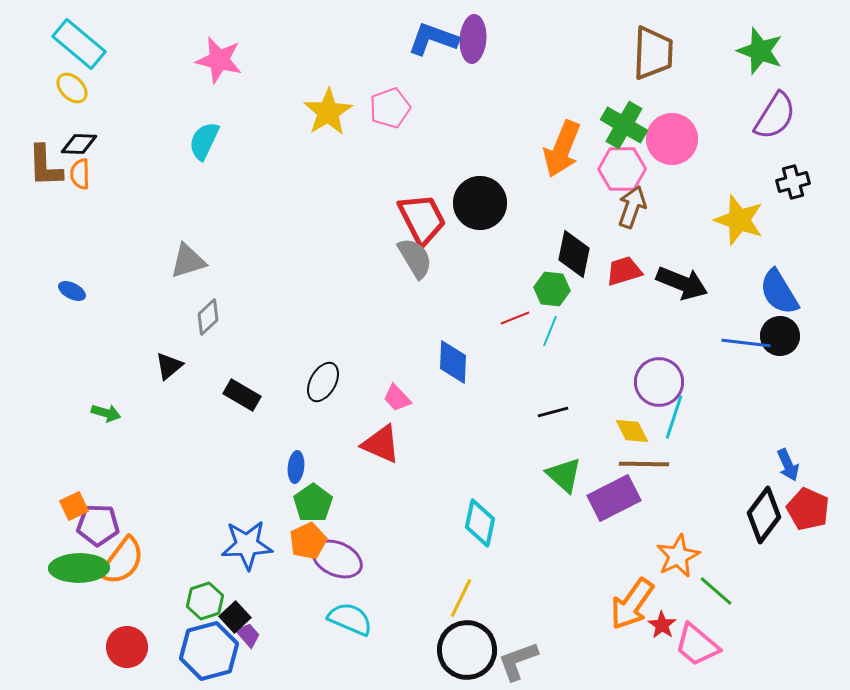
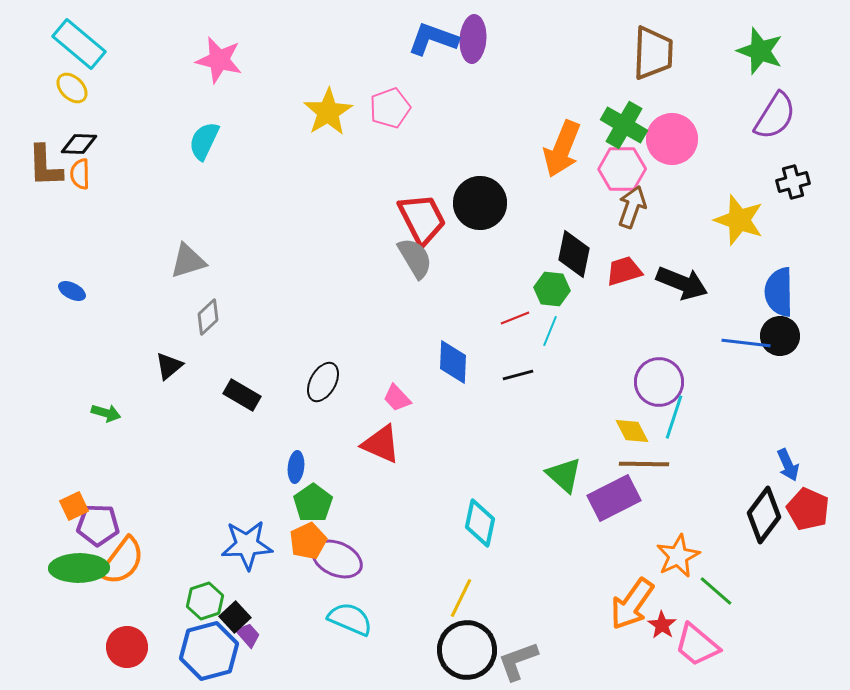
blue semicircle at (779, 292): rotated 30 degrees clockwise
black line at (553, 412): moved 35 px left, 37 px up
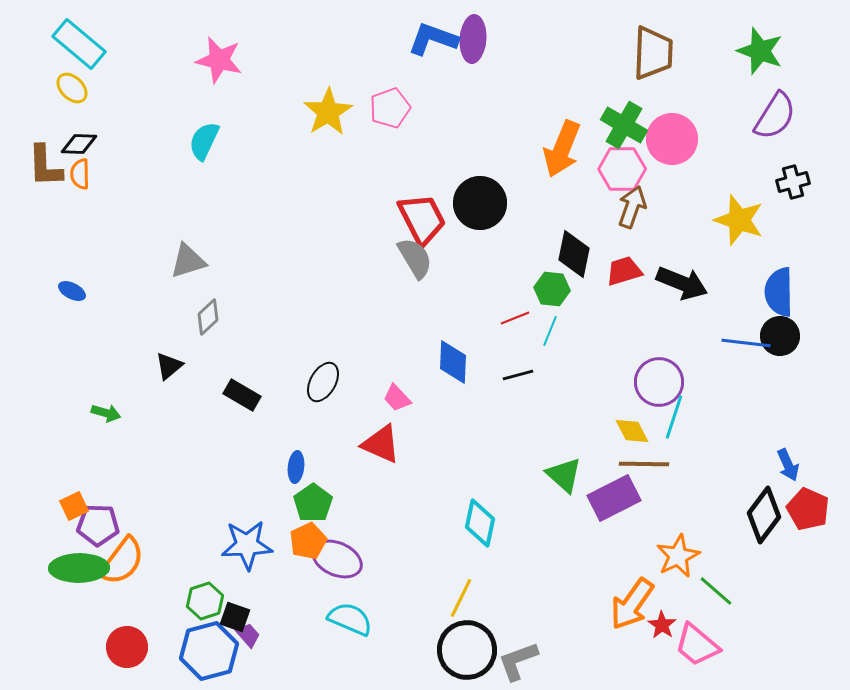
black square at (235, 617): rotated 28 degrees counterclockwise
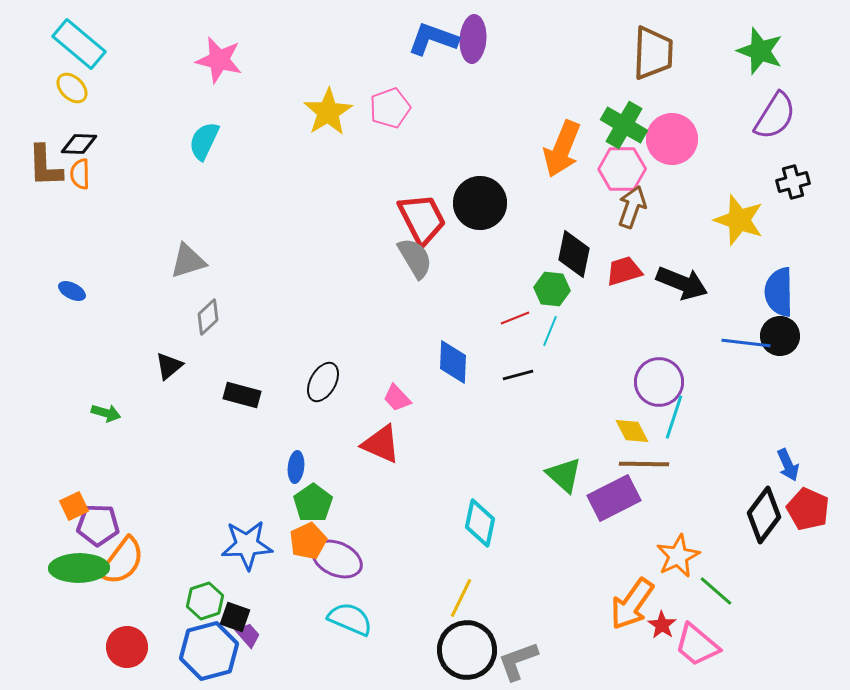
black rectangle at (242, 395): rotated 15 degrees counterclockwise
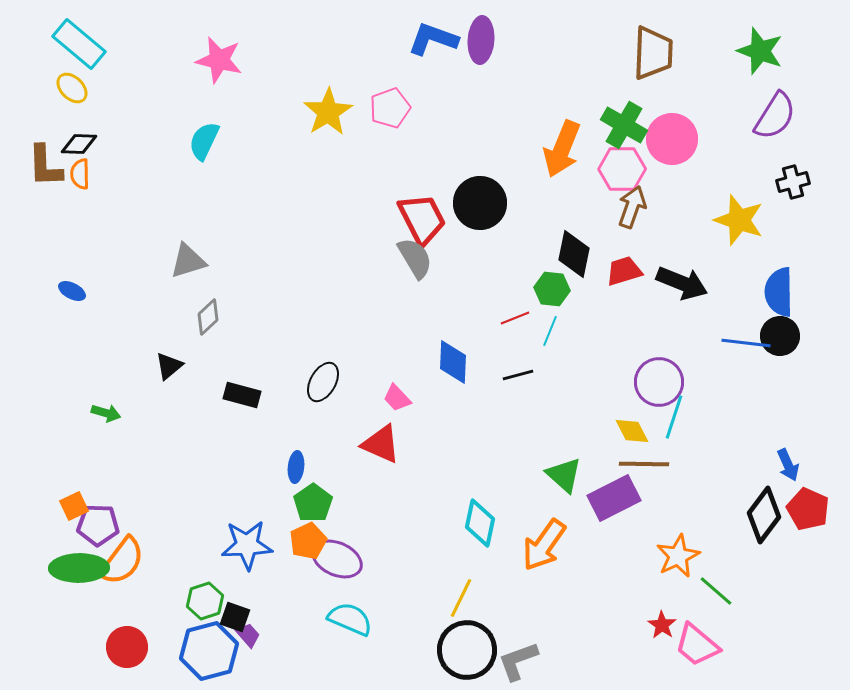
purple ellipse at (473, 39): moved 8 px right, 1 px down
orange arrow at (632, 604): moved 88 px left, 59 px up
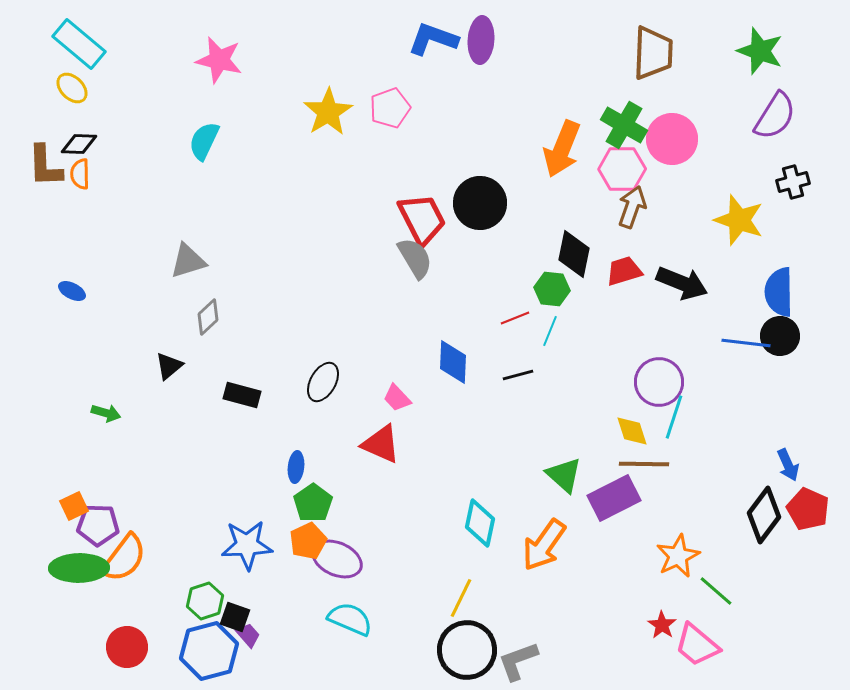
yellow diamond at (632, 431): rotated 9 degrees clockwise
orange semicircle at (122, 561): moved 2 px right, 3 px up
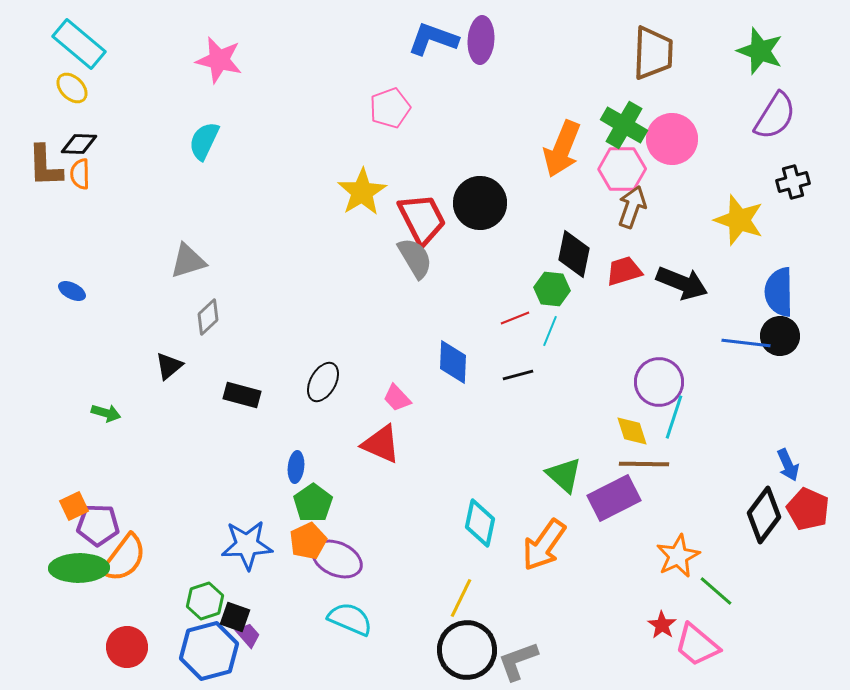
yellow star at (328, 112): moved 34 px right, 80 px down
